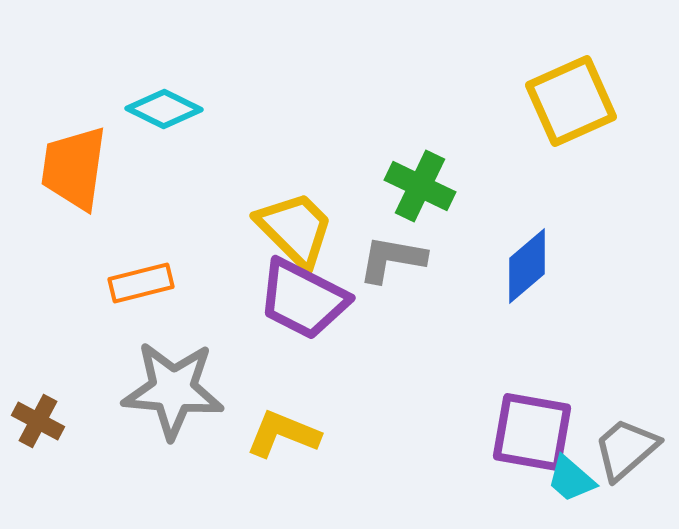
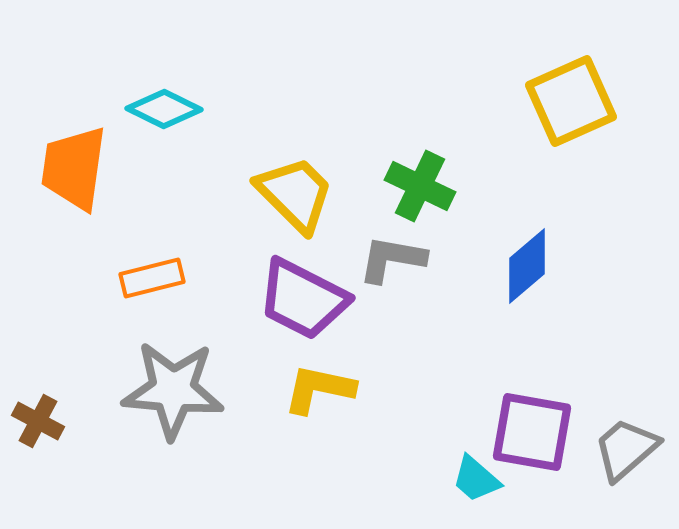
yellow trapezoid: moved 35 px up
orange rectangle: moved 11 px right, 5 px up
yellow L-shape: moved 36 px right, 45 px up; rotated 10 degrees counterclockwise
cyan trapezoid: moved 95 px left
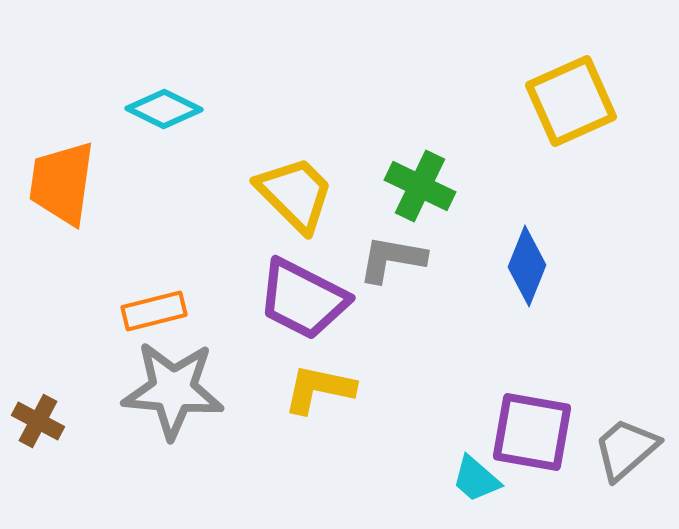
orange trapezoid: moved 12 px left, 15 px down
blue diamond: rotated 28 degrees counterclockwise
orange rectangle: moved 2 px right, 33 px down
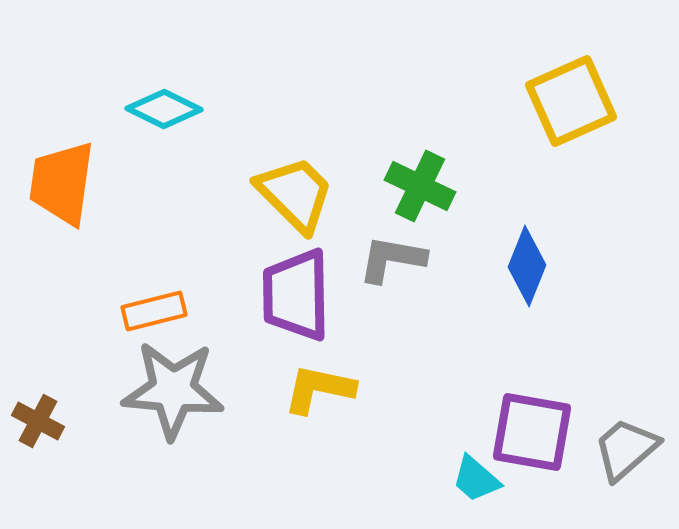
purple trapezoid: moved 7 px left, 4 px up; rotated 62 degrees clockwise
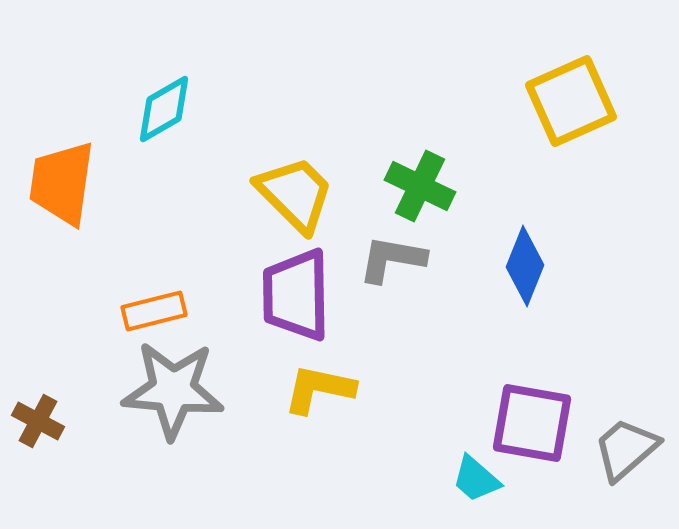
cyan diamond: rotated 56 degrees counterclockwise
blue diamond: moved 2 px left
purple square: moved 9 px up
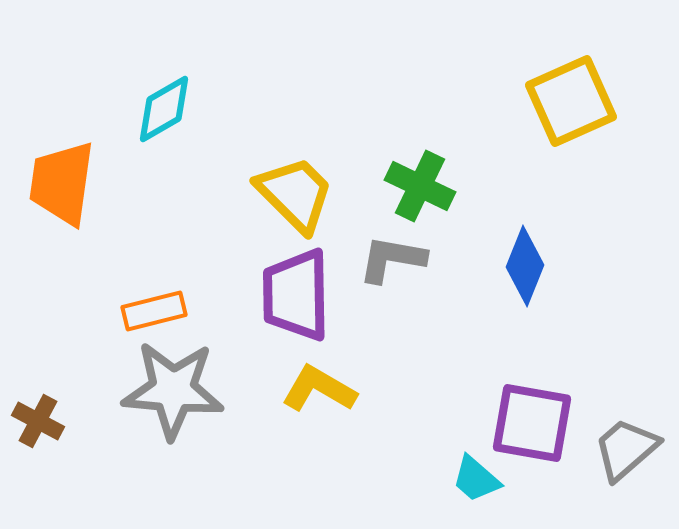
yellow L-shape: rotated 18 degrees clockwise
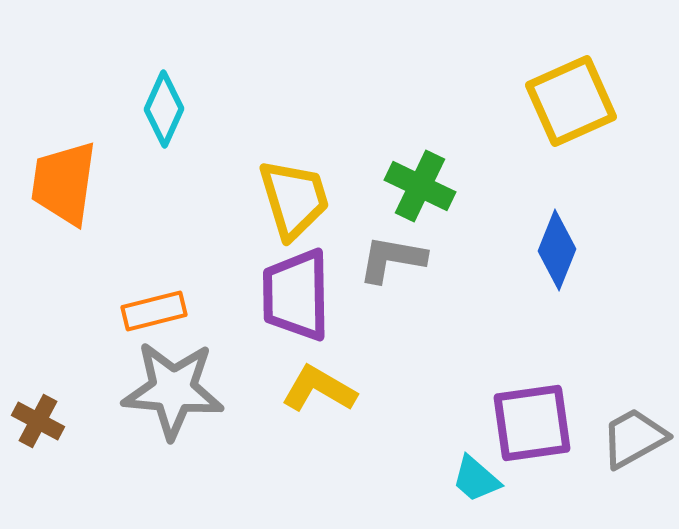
cyan diamond: rotated 36 degrees counterclockwise
orange trapezoid: moved 2 px right
yellow trapezoid: moved 1 px left, 5 px down; rotated 28 degrees clockwise
blue diamond: moved 32 px right, 16 px up
purple square: rotated 18 degrees counterclockwise
gray trapezoid: moved 8 px right, 11 px up; rotated 12 degrees clockwise
